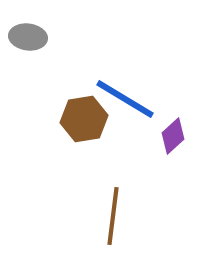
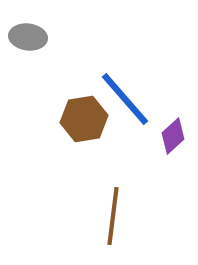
blue line: rotated 18 degrees clockwise
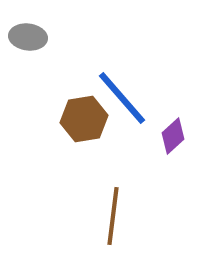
blue line: moved 3 px left, 1 px up
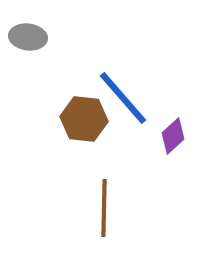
blue line: moved 1 px right
brown hexagon: rotated 15 degrees clockwise
brown line: moved 9 px left, 8 px up; rotated 6 degrees counterclockwise
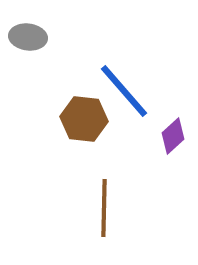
blue line: moved 1 px right, 7 px up
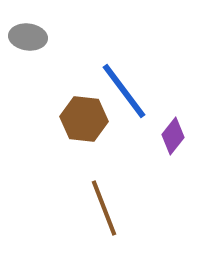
blue line: rotated 4 degrees clockwise
purple diamond: rotated 9 degrees counterclockwise
brown line: rotated 22 degrees counterclockwise
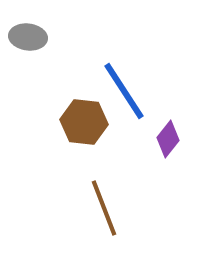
blue line: rotated 4 degrees clockwise
brown hexagon: moved 3 px down
purple diamond: moved 5 px left, 3 px down
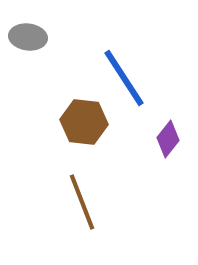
blue line: moved 13 px up
brown line: moved 22 px left, 6 px up
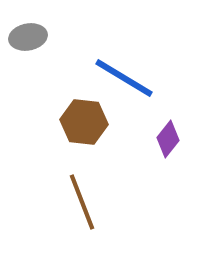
gray ellipse: rotated 18 degrees counterclockwise
blue line: rotated 26 degrees counterclockwise
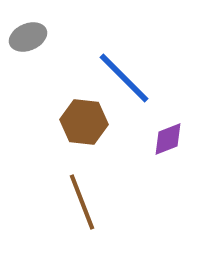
gray ellipse: rotated 12 degrees counterclockwise
blue line: rotated 14 degrees clockwise
purple diamond: rotated 30 degrees clockwise
